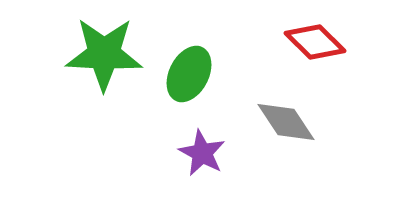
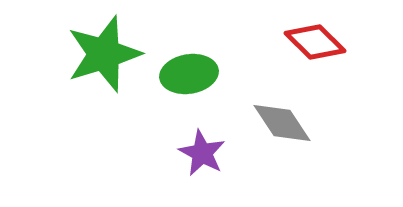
green star: rotated 20 degrees counterclockwise
green ellipse: rotated 54 degrees clockwise
gray diamond: moved 4 px left, 1 px down
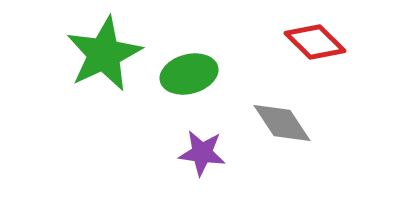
green star: rotated 8 degrees counterclockwise
green ellipse: rotated 6 degrees counterclockwise
purple star: rotated 21 degrees counterclockwise
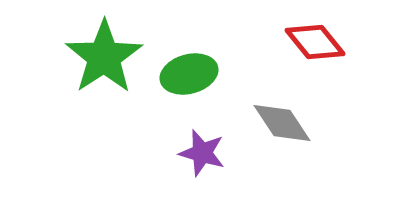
red diamond: rotated 6 degrees clockwise
green star: moved 3 px down; rotated 8 degrees counterclockwise
purple star: rotated 9 degrees clockwise
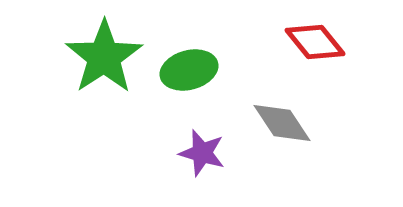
green ellipse: moved 4 px up
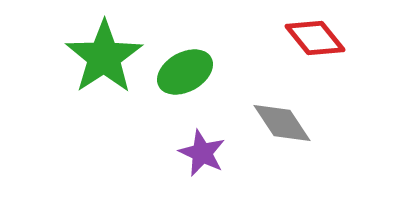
red diamond: moved 4 px up
green ellipse: moved 4 px left, 2 px down; rotated 14 degrees counterclockwise
purple star: rotated 9 degrees clockwise
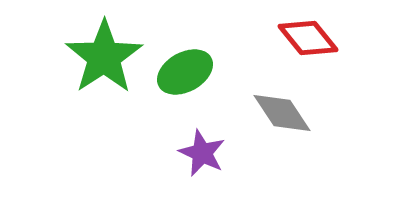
red diamond: moved 7 px left
gray diamond: moved 10 px up
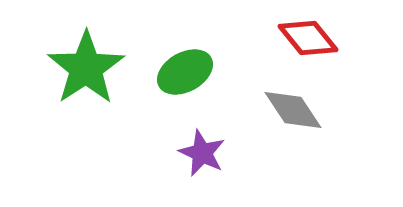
green star: moved 18 px left, 11 px down
gray diamond: moved 11 px right, 3 px up
